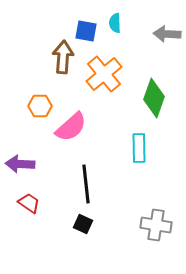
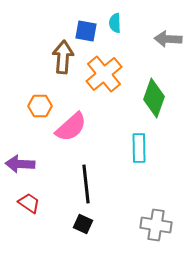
gray arrow: moved 1 px right, 5 px down
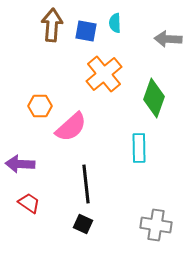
brown arrow: moved 11 px left, 32 px up
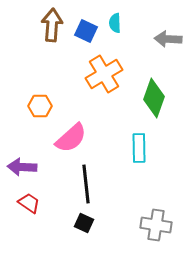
blue square: rotated 15 degrees clockwise
orange cross: rotated 9 degrees clockwise
pink semicircle: moved 11 px down
purple arrow: moved 2 px right, 3 px down
black square: moved 1 px right, 1 px up
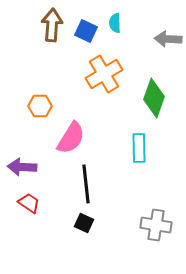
pink semicircle: rotated 16 degrees counterclockwise
